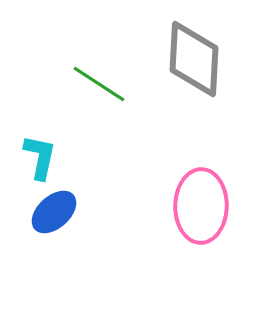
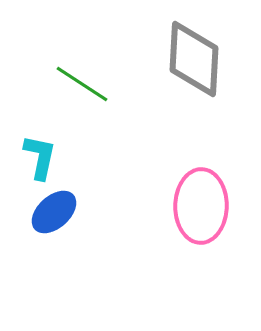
green line: moved 17 px left
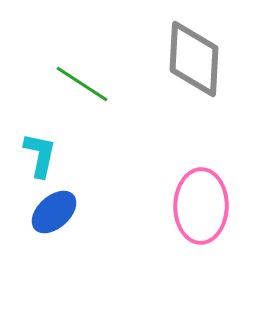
cyan L-shape: moved 2 px up
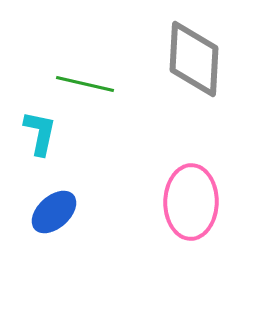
green line: moved 3 px right; rotated 20 degrees counterclockwise
cyan L-shape: moved 22 px up
pink ellipse: moved 10 px left, 4 px up
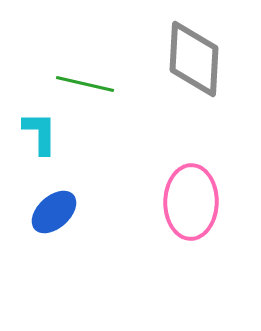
cyan L-shape: rotated 12 degrees counterclockwise
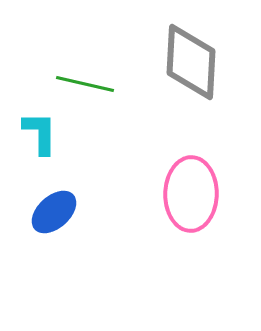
gray diamond: moved 3 px left, 3 px down
pink ellipse: moved 8 px up
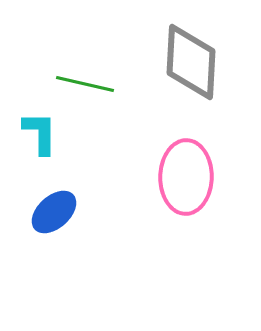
pink ellipse: moved 5 px left, 17 px up
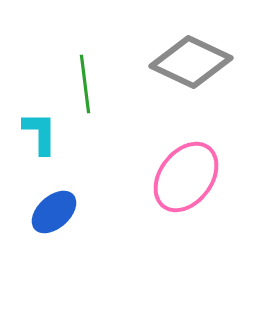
gray diamond: rotated 68 degrees counterclockwise
green line: rotated 70 degrees clockwise
pink ellipse: rotated 36 degrees clockwise
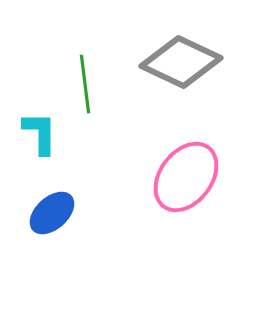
gray diamond: moved 10 px left
blue ellipse: moved 2 px left, 1 px down
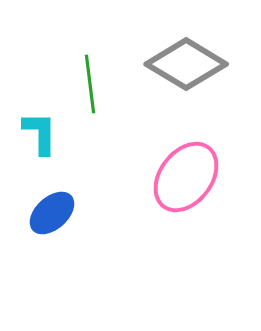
gray diamond: moved 5 px right, 2 px down; rotated 6 degrees clockwise
green line: moved 5 px right
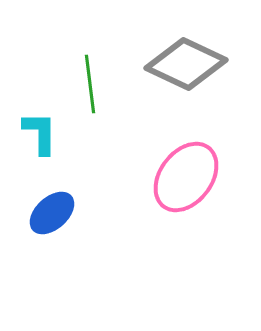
gray diamond: rotated 6 degrees counterclockwise
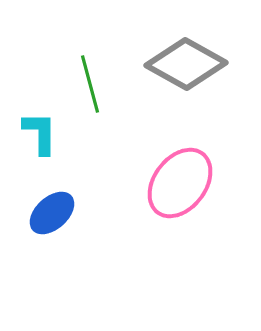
gray diamond: rotated 4 degrees clockwise
green line: rotated 8 degrees counterclockwise
pink ellipse: moved 6 px left, 6 px down
